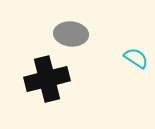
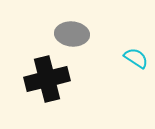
gray ellipse: moved 1 px right
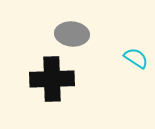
black cross: moved 5 px right; rotated 12 degrees clockwise
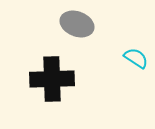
gray ellipse: moved 5 px right, 10 px up; rotated 16 degrees clockwise
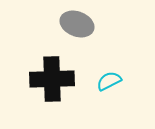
cyan semicircle: moved 27 px left, 23 px down; rotated 60 degrees counterclockwise
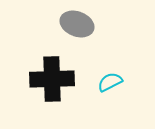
cyan semicircle: moved 1 px right, 1 px down
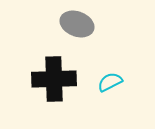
black cross: moved 2 px right
